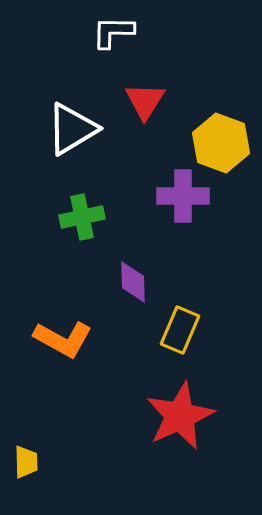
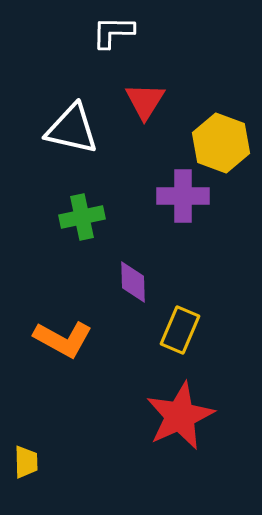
white triangle: rotated 44 degrees clockwise
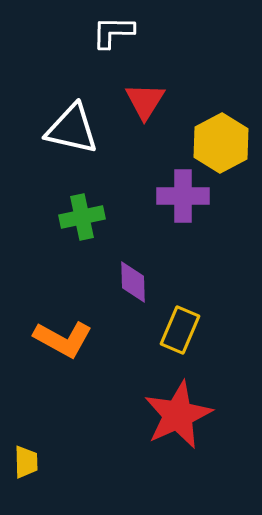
yellow hexagon: rotated 12 degrees clockwise
red star: moved 2 px left, 1 px up
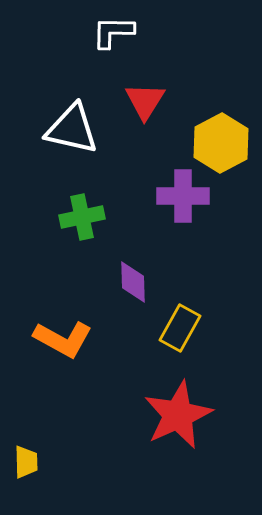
yellow rectangle: moved 2 px up; rotated 6 degrees clockwise
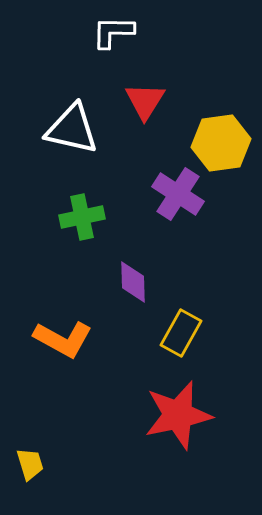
yellow hexagon: rotated 20 degrees clockwise
purple cross: moved 5 px left, 2 px up; rotated 33 degrees clockwise
yellow rectangle: moved 1 px right, 5 px down
red star: rotated 12 degrees clockwise
yellow trapezoid: moved 4 px right, 2 px down; rotated 16 degrees counterclockwise
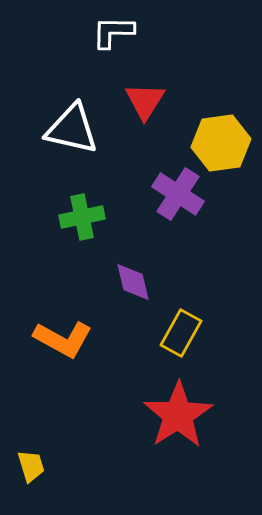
purple diamond: rotated 12 degrees counterclockwise
red star: rotated 20 degrees counterclockwise
yellow trapezoid: moved 1 px right, 2 px down
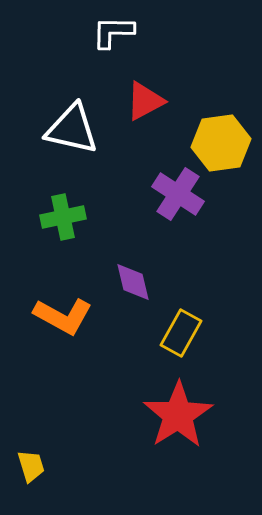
red triangle: rotated 30 degrees clockwise
green cross: moved 19 px left
orange L-shape: moved 23 px up
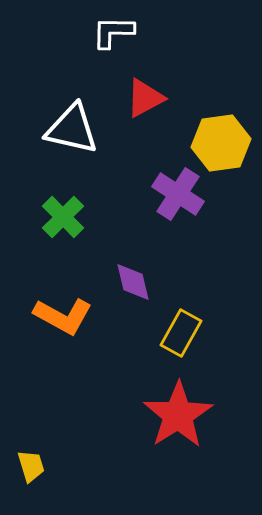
red triangle: moved 3 px up
green cross: rotated 33 degrees counterclockwise
